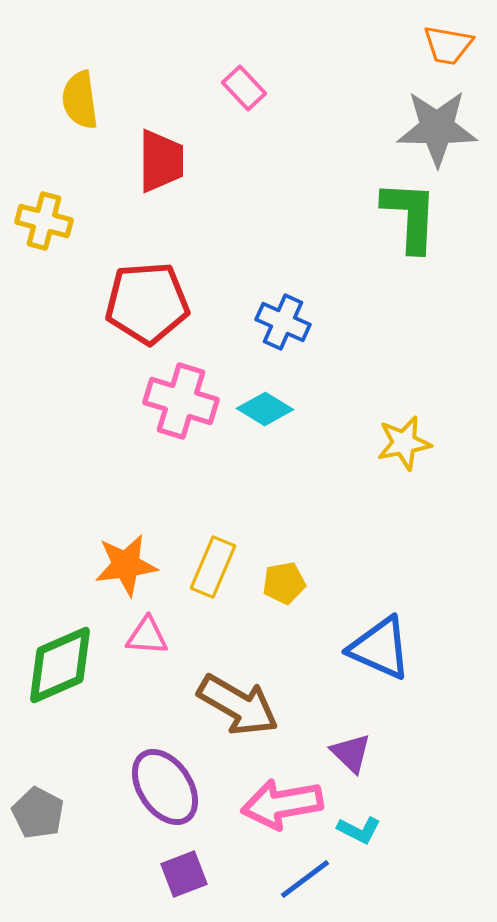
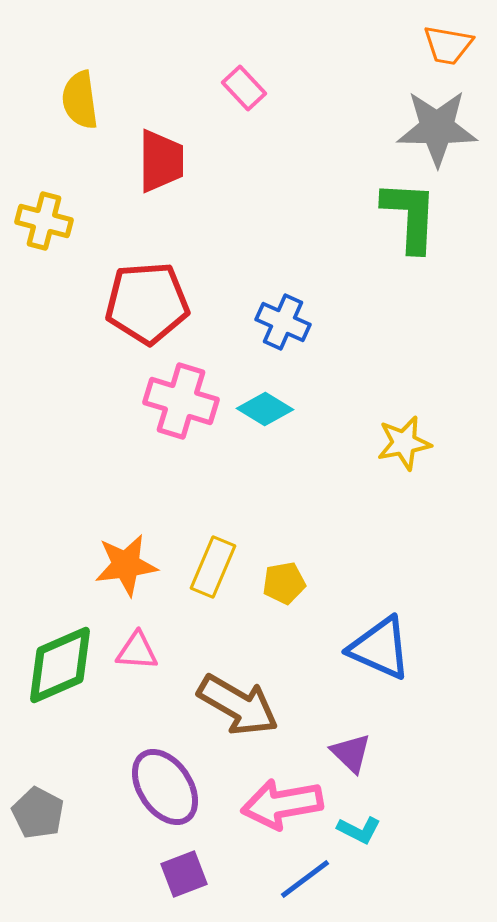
pink triangle: moved 10 px left, 15 px down
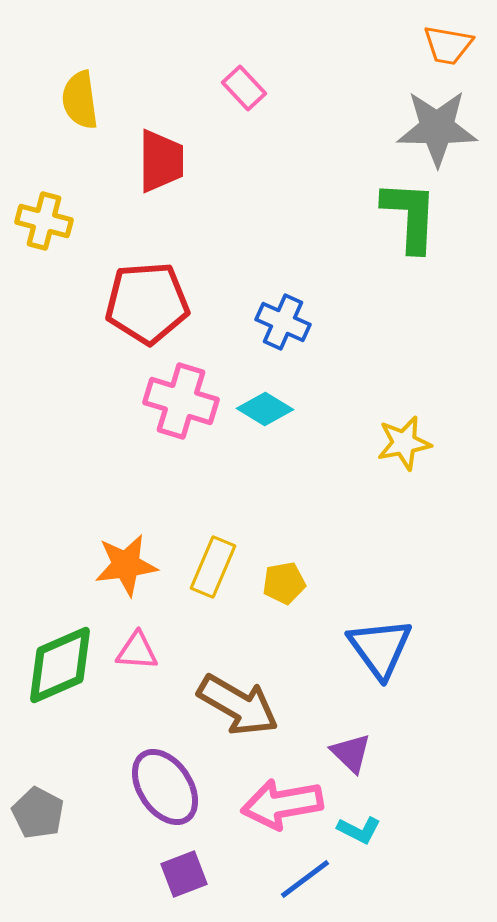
blue triangle: rotated 30 degrees clockwise
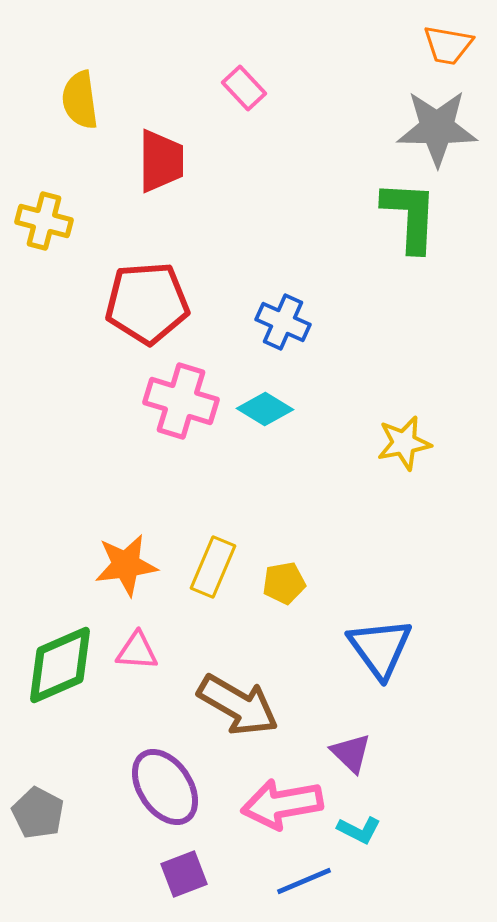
blue line: moved 1 px left, 2 px down; rotated 14 degrees clockwise
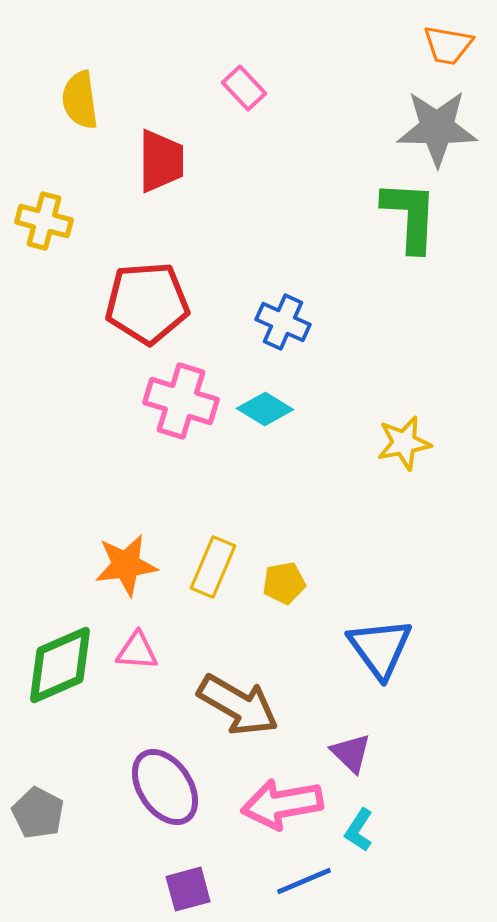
cyan L-shape: rotated 96 degrees clockwise
purple square: moved 4 px right, 15 px down; rotated 6 degrees clockwise
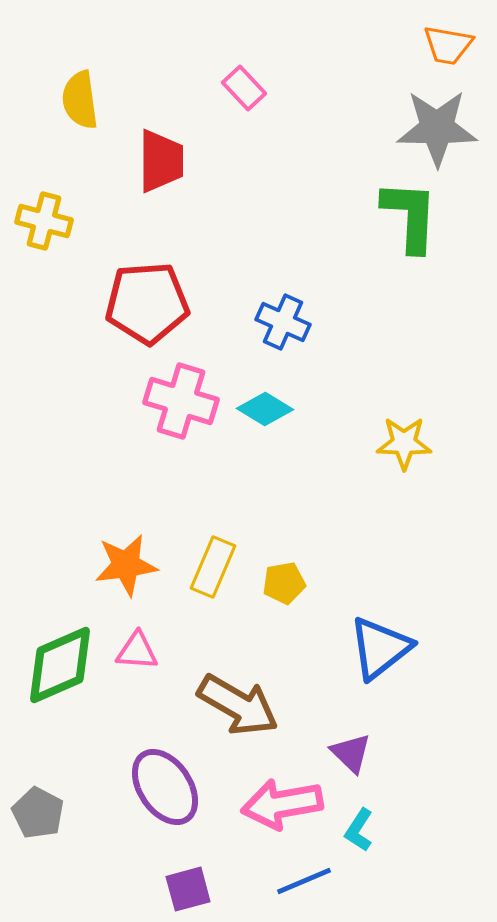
yellow star: rotated 12 degrees clockwise
blue triangle: rotated 28 degrees clockwise
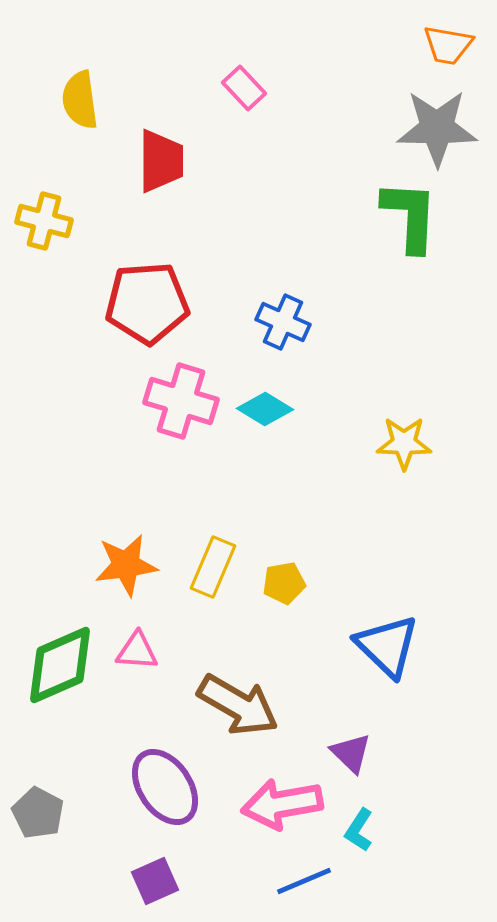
blue triangle: moved 7 px right, 2 px up; rotated 38 degrees counterclockwise
purple square: moved 33 px left, 8 px up; rotated 9 degrees counterclockwise
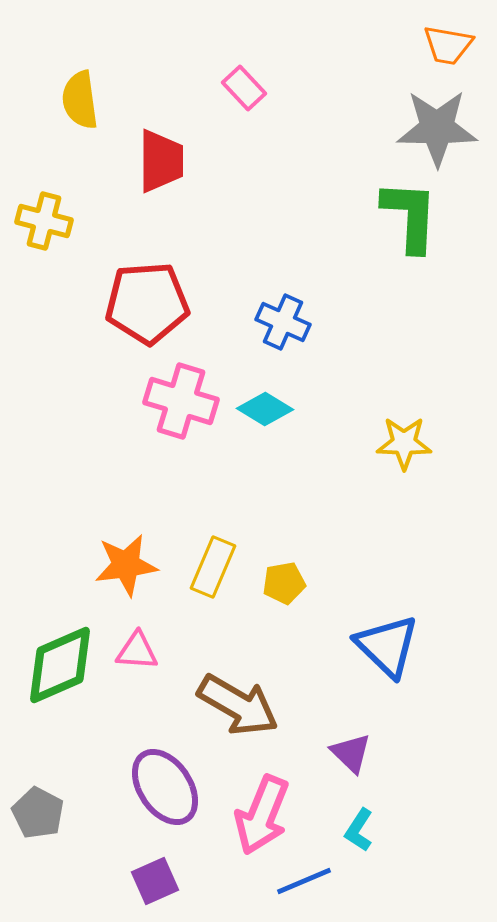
pink arrow: moved 20 px left, 11 px down; rotated 58 degrees counterclockwise
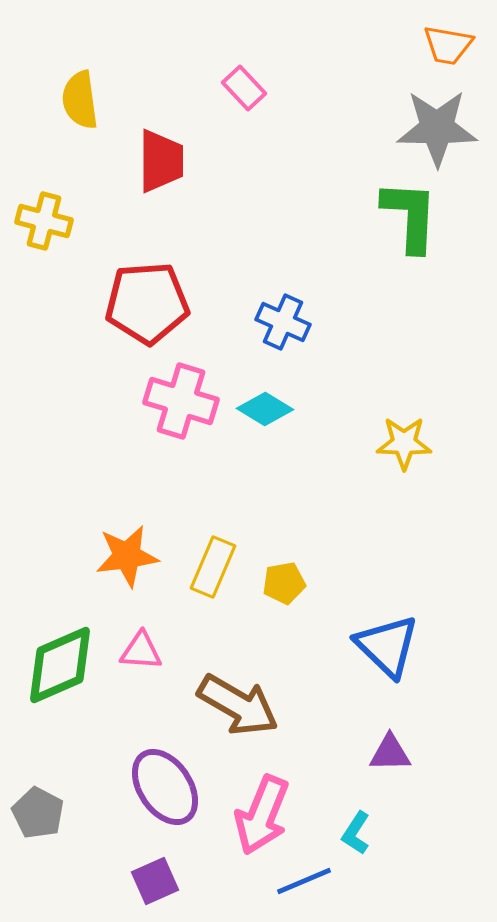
orange star: moved 1 px right, 9 px up
pink triangle: moved 4 px right
purple triangle: moved 39 px right; rotated 45 degrees counterclockwise
cyan L-shape: moved 3 px left, 3 px down
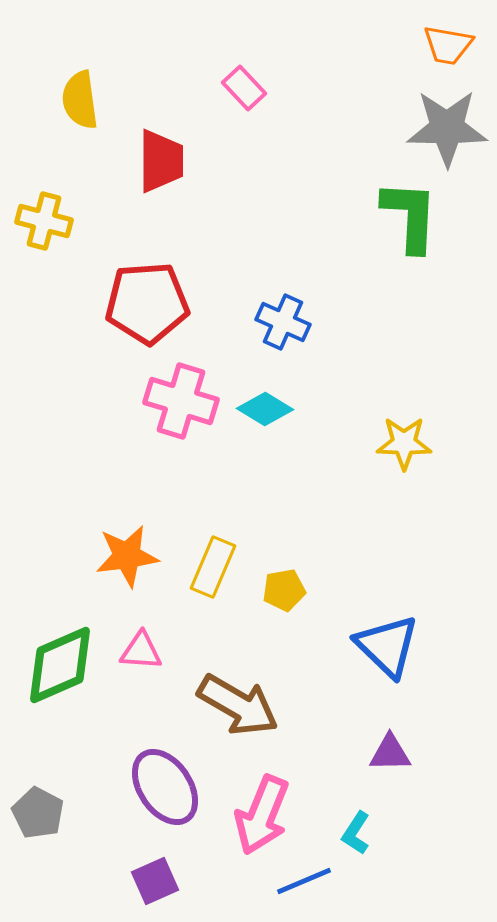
gray star: moved 10 px right
yellow pentagon: moved 7 px down
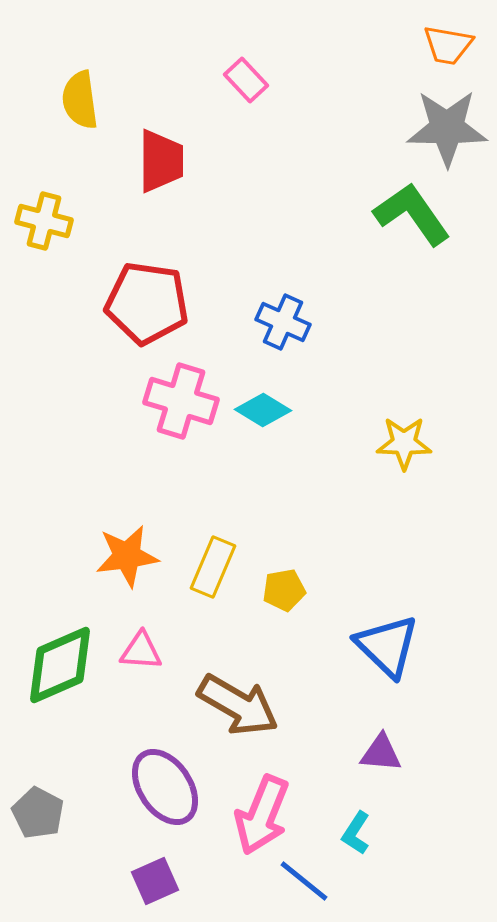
pink rectangle: moved 2 px right, 8 px up
green L-shape: moved 2 px right, 2 px up; rotated 38 degrees counterclockwise
red pentagon: rotated 12 degrees clockwise
cyan diamond: moved 2 px left, 1 px down
purple triangle: moved 9 px left; rotated 6 degrees clockwise
blue line: rotated 62 degrees clockwise
